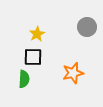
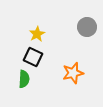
black square: rotated 24 degrees clockwise
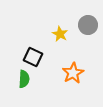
gray circle: moved 1 px right, 2 px up
yellow star: moved 23 px right; rotated 14 degrees counterclockwise
orange star: rotated 15 degrees counterclockwise
